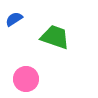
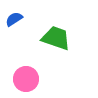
green trapezoid: moved 1 px right, 1 px down
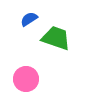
blue semicircle: moved 15 px right
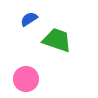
green trapezoid: moved 1 px right, 2 px down
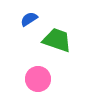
pink circle: moved 12 px right
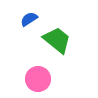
green trapezoid: rotated 20 degrees clockwise
